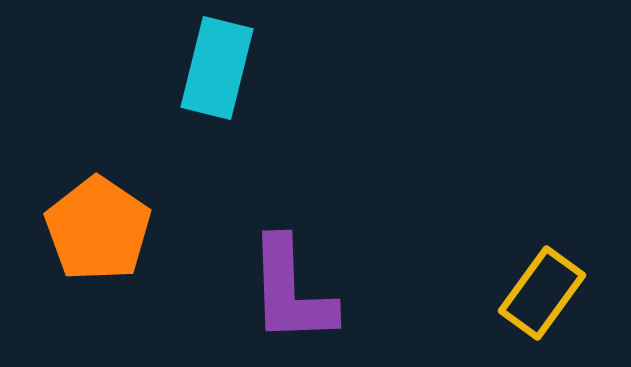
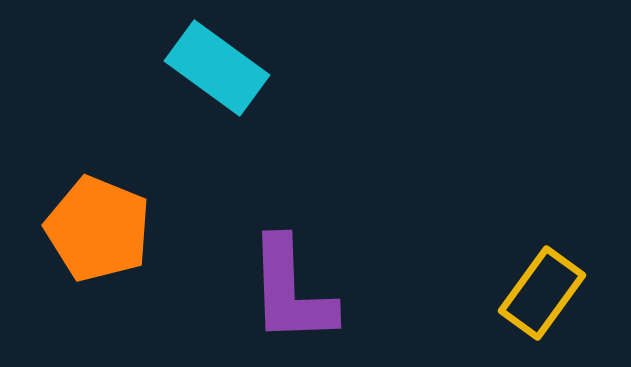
cyan rectangle: rotated 68 degrees counterclockwise
orange pentagon: rotated 12 degrees counterclockwise
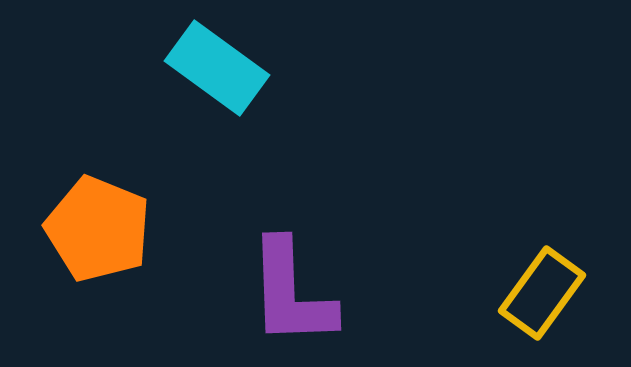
purple L-shape: moved 2 px down
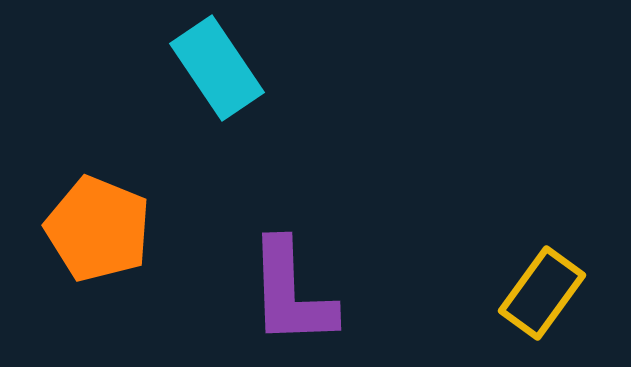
cyan rectangle: rotated 20 degrees clockwise
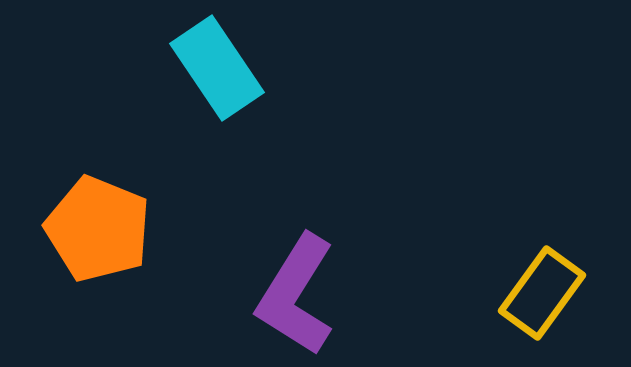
purple L-shape: moved 5 px right, 2 px down; rotated 34 degrees clockwise
